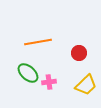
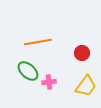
red circle: moved 3 px right
green ellipse: moved 2 px up
yellow trapezoid: moved 1 px down; rotated 10 degrees counterclockwise
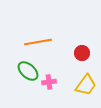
yellow trapezoid: moved 1 px up
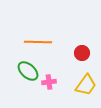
orange line: rotated 12 degrees clockwise
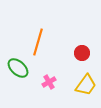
orange line: rotated 76 degrees counterclockwise
green ellipse: moved 10 px left, 3 px up
pink cross: rotated 24 degrees counterclockwise
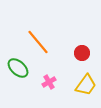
orange line: rotated 56 degrees counterclockwise
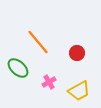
red circle: moved 5 px left
yellow trapezoid: moved 7 px left, 6 px down; rotated 25 degrees clockwise
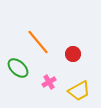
red circle: moved 4 px left, 1 px down
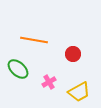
orange line: moved 4 px left, 2 px up; rotated 40 degrees counterclockwise
green ellipse: moved 1 px down
yellow trapezoid: moved 1 px down
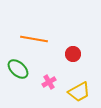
orange line: moved 1 px up
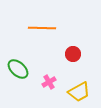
orange line: moved 8 px right, 11 px up; rotated 8 degrees counterclockwise
